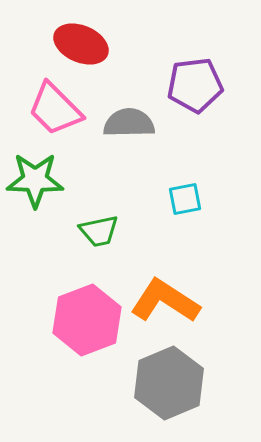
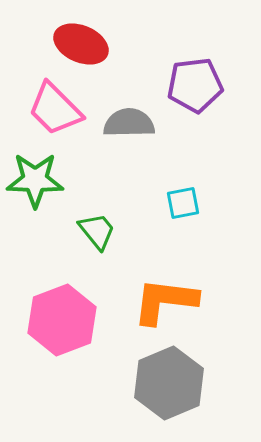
cyan square: moved 2 px left, 4 px down
green trapezoid: moved 2 px left; rotated 117 degrees counterclockwise
orange L-shape: rotated 26 degrees counterclockwise
pink hexagon: moved 25 px left
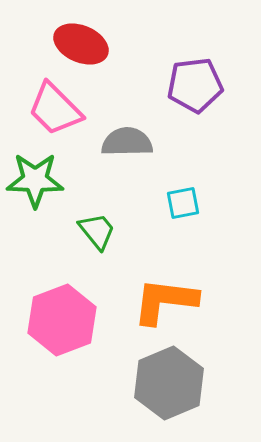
gray semicircle: moved 2 px left, 19 px down
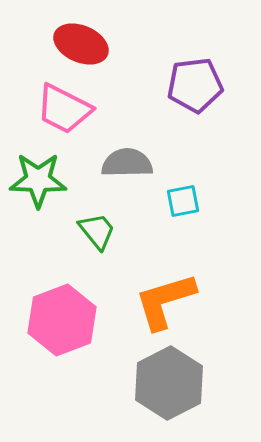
pink trapezoid: moved 9 px right; rotated 18 degrees counterclockwise
gray semicircle: moved 21 px down
green star: moved 3 px right
cyan square: moved 2 px up
orange L-shape: rotated 24 degrees counterclockwise
gray hexagon: rotated 4 degrees counterclockwise
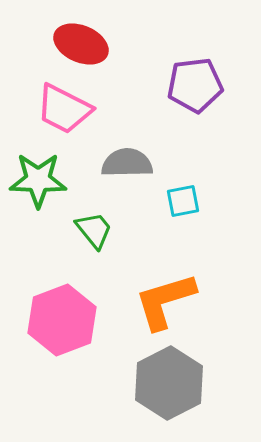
green trapezoid: moved 3 px left, 1 px up
